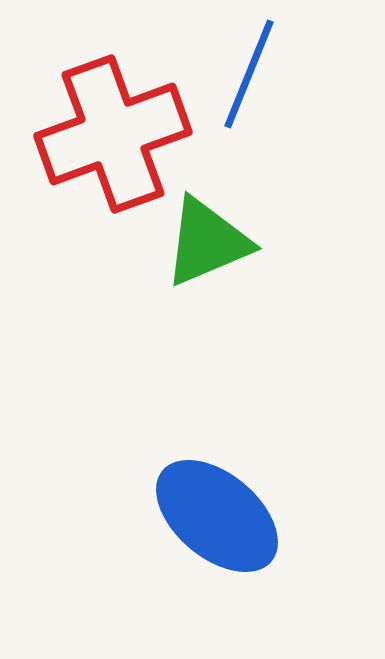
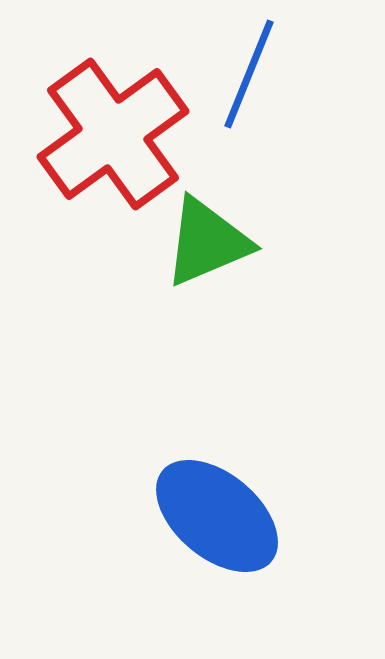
red cross: rotated 16 degrees counterclockwise
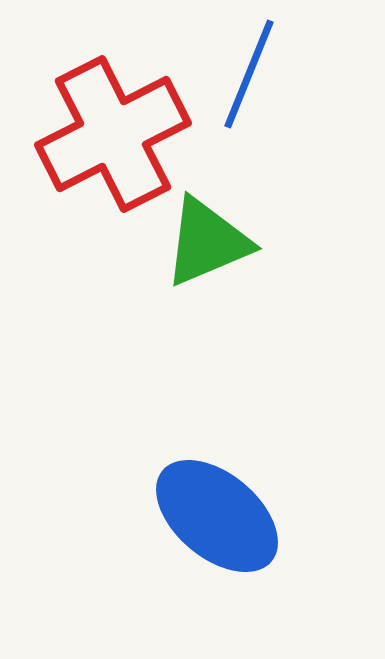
red cross: rotated 9 degrees clockwise
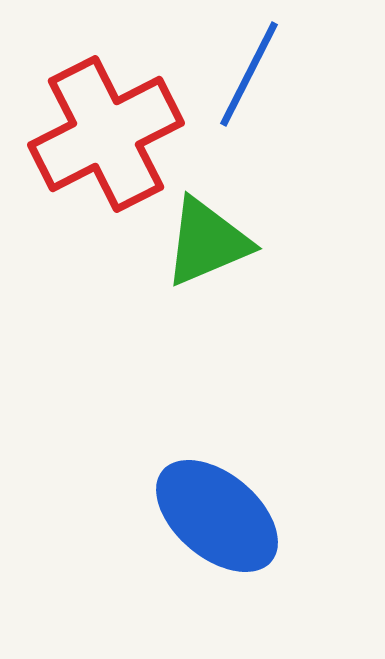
blue line: rotated 5 degrees clockwise
red cross: moved 7 px left
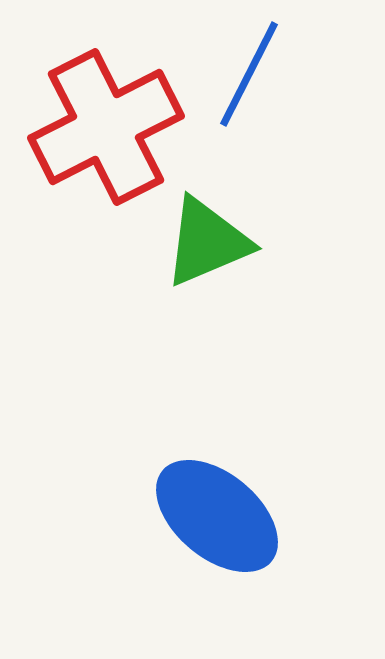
red cross: moved 7 px up
